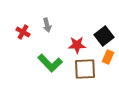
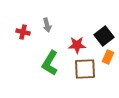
red cross: rotated 16 degrees counterclockwise
green L-shape: rotated 75 degrees clockwise
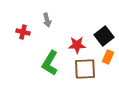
gray arrow: moved 5 px up
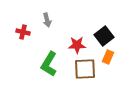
green L-shape: moved 1 px left, 1 px down
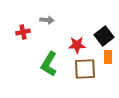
gray arrow: rotated 72 degrees counterclockwise
red cross: rotated 24 degrees counterclockwise
orange rectangle: rotated 24 degrees counterclockwise
